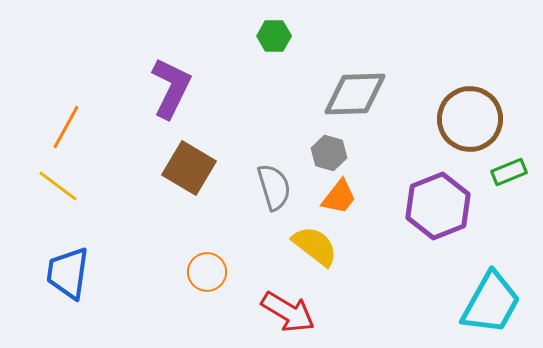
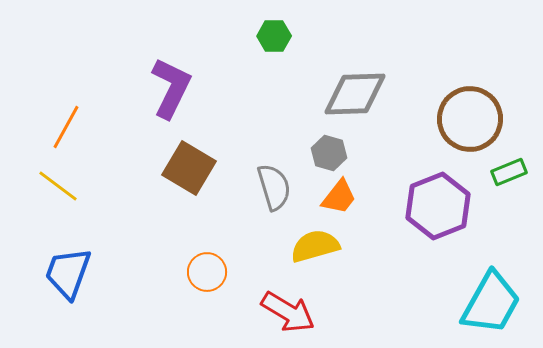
yellow semicircle: rotated 54 degrees counterclockwise
blue trapezoid: rotated 12 degrees clockwise
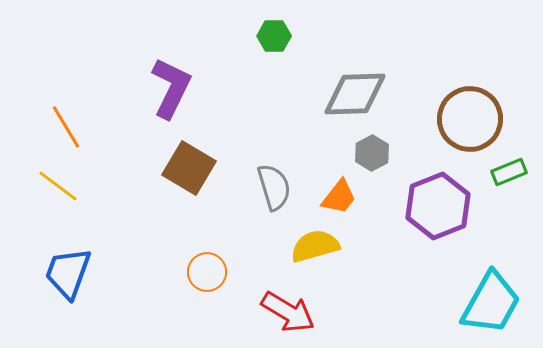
orange line: rotated 60 degrees counterclockwise
gray hexagon: moved 43 px right; rotated 16 degrees clockwise
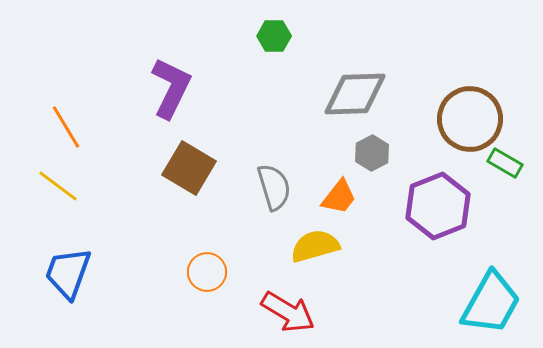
green rectangle: moved 4 px left, 9 px up; rotated 52 degrees clockwise
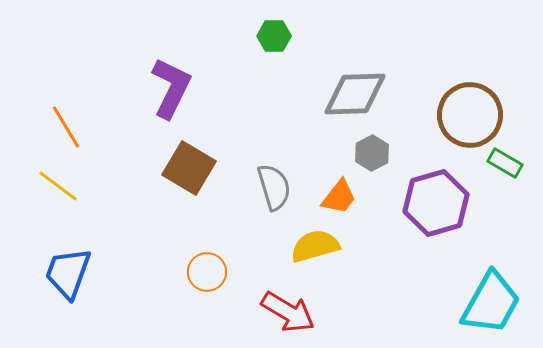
brown circle: moved 4 px up
purple hexagon: moved 2 px left, 3 px up; rotated 6 degrees clockwise
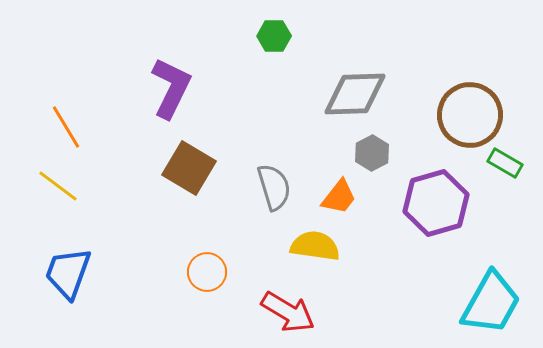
yellow semicircle: rotated 24 degrees clockwise
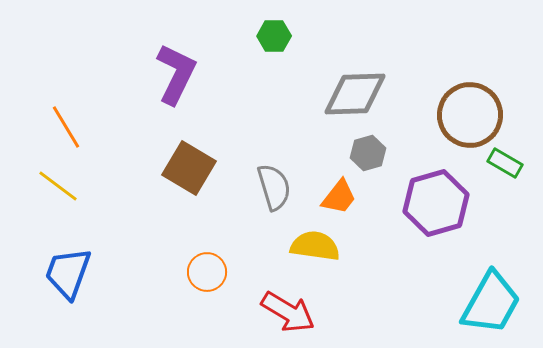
purple L-shape: moved 5 px right, 14 px up
gray hexagon: moved 4 px left; rotated 12 degrees clockwise
